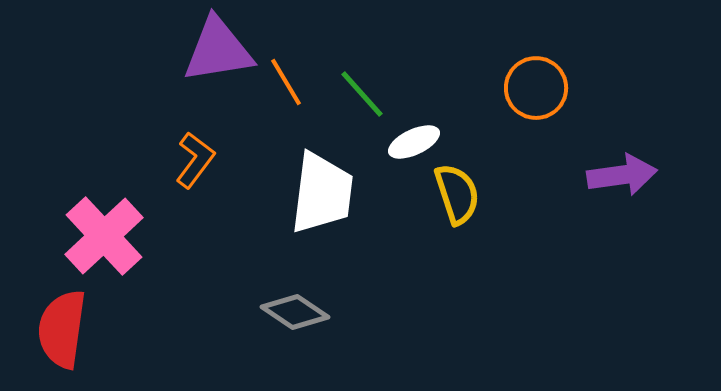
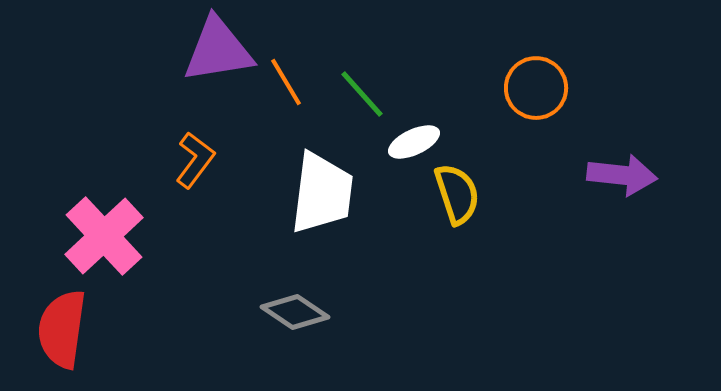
purple arrow: rotated 14 degrees clockwise
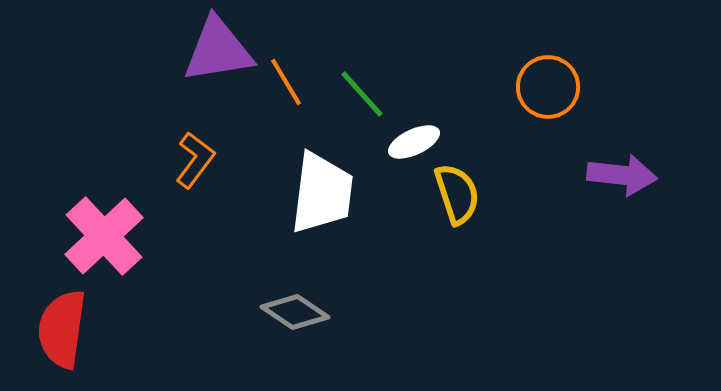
orange circle: moved 12 px right, 1 px up
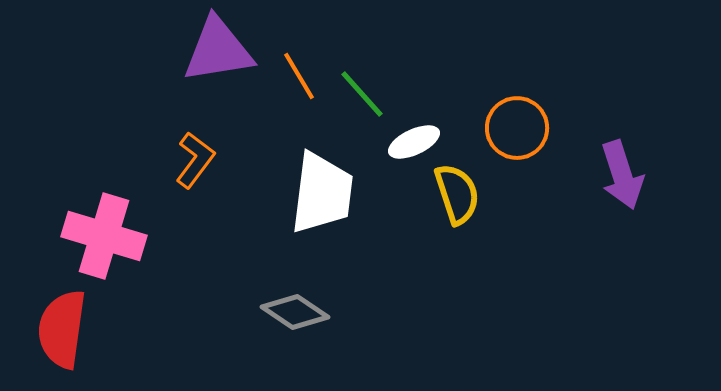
orange line: moved 13 px right, 6 px up
orange circle: moved 31 px left, 41 px down
purple arrow: rotated 66 degrees clockwise
pink cross: rotated 30 degrees counterclockwise
